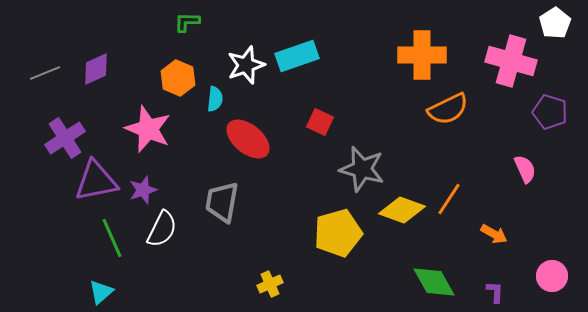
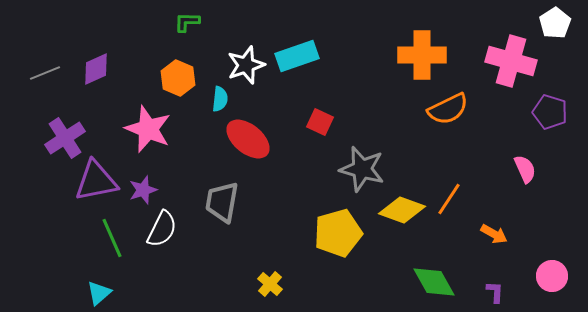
cyan semicircle: moved 5 px right
yellow cross: rotated 25 degrees counterclockwise
cyan triangle: moved 2 px left, 1 px down
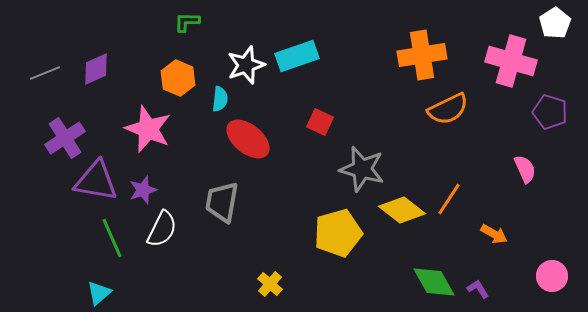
orange cross: rotated 9 degrees counterclockwise
purple triangle: rotated 21 degrees clockwise
yellow diamond: rotated 18 degrees clockwise
purple L-shape: moved 17 px left, 3 px up; rotated 35 degrees counterclockwise
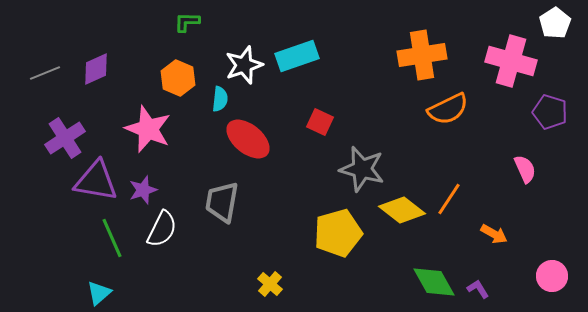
white star: moved 2 px left
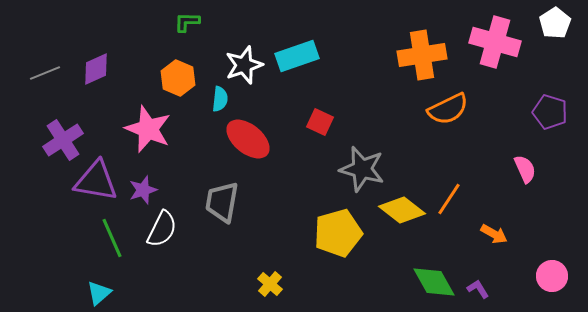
pink cross: moved 16 px left, 19 px up
purple cross: moved 2 px left, 2 px down
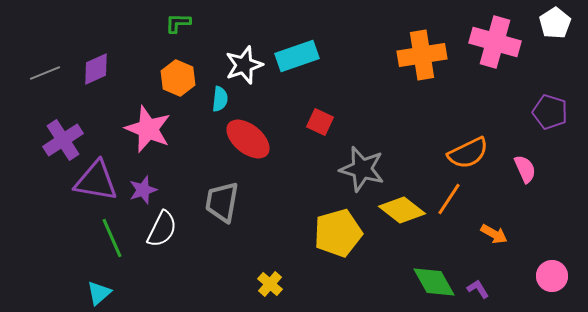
green L-shape: moved 9 px left, 1 px down
orange semicircle: moved 20 px right, 44 px down
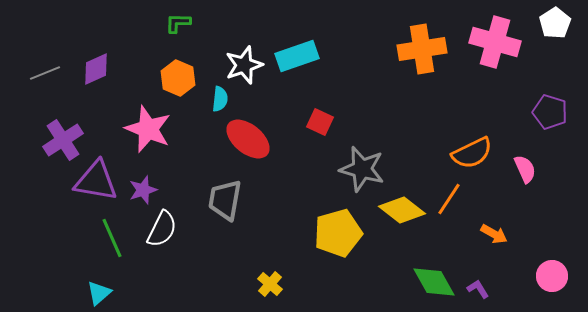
orange cross: moved 6 px up
orange semicircle: moved 4 px right
gray trapezoid: moved 3 px right, 2 px up
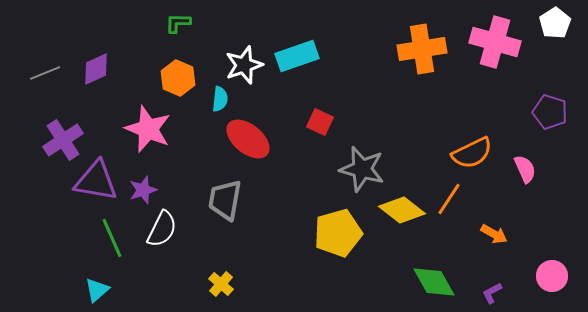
yellow cross: moved 49 px left
purple L-shape: moved 14 px right, 4 px down; rotated 85 degrees counterclockwise
cyan triangle: moved 2 px left, 3 px up
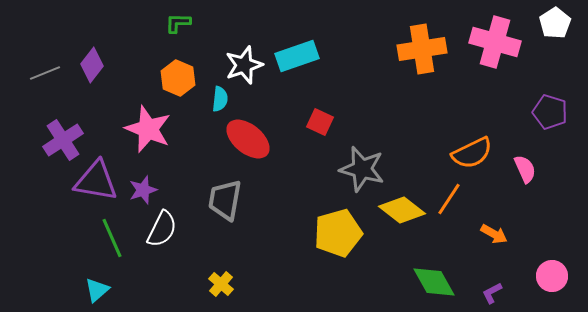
purple diamond: moved 4 px left, 4 px up; rotated 28 degrees counterclockwise
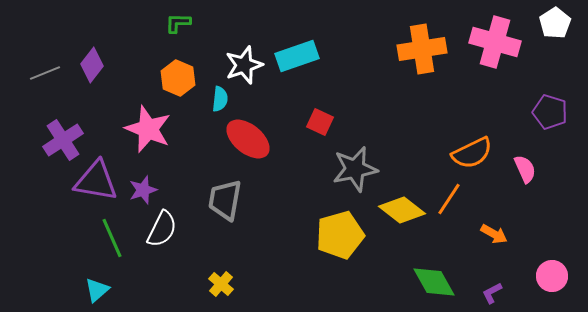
gray star: moved 7 px left; rotated 27 degrees counterclockwise
yellow pentagon: moved 2 px right, 2 px down
